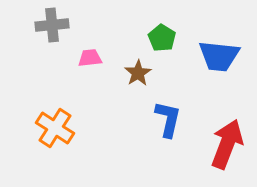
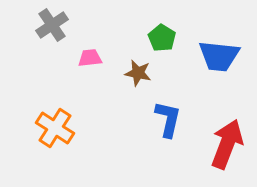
gray cross: rotated 28 degrees counterclockwise
brown star: rotated 28 degrees counterclockwise
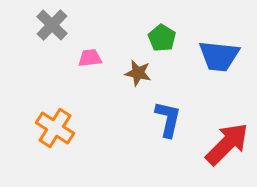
gray cross: rotated 12 degrees counterclockwise
red arrow: rotated 24 degrees clockwise
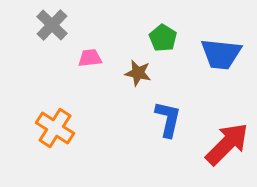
green pentagon: moved 1 px right
blue trapezoid: moved 2 px right, 2 px up
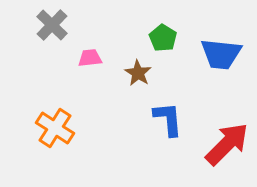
brown star: rotated 20 degrees clockwise
blue L-shape: rotated 18 degrees counterclockwise
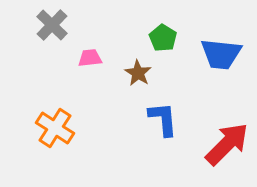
blue L-shape: moved 5 px left
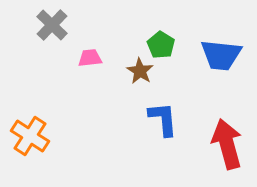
green pentagon: moved 2 px left, 7 px down
blue trapezoid: moved 1 px down
brown star: moved 2 px right, 2 px up
orange cross: moved 25 px left, 8 px down
red arrow: rotated 60 degrees counterclockwise
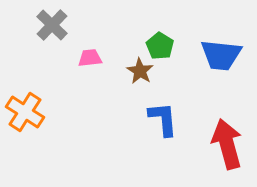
green pentagon: moved 1 px left, 1 px down
orange cross: moved 5 px left, 24 px up
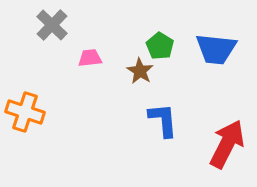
blue trapezoid: moved 5 px left, 6 px up
orange cross: rotated 15 degrees counterclockwise
blue L-shape: moved 1 px down
red arrow: rotated 42 degrees clockwise
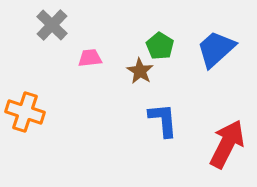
blue trapezoid: rotated 132 degrees clockwise
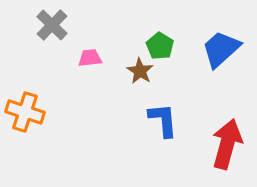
blue trapezoid: moved 5 px right
red arrow: rotated 12 degrees counterclockwise
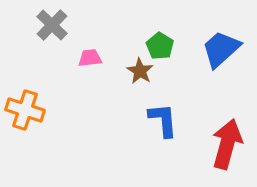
orange cross: moved 2 px up
